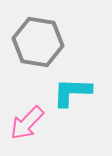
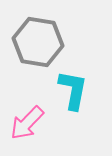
cyan L-shape: moved 1 px right, 2 px up; rotated 99 degrees clockwise
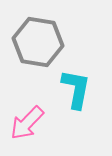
cyan L-shape: moved 3 px right, 1 px up
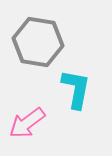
pink arrow: rotated 9 degrees clockwise
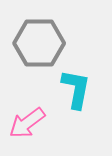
gray hexagon: moved 1 px right, 1 px down; rotated 9 degrees counterclockwise
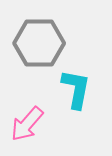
pink arrow: moved 1 px down; rotated 12 degrees counterclockwise
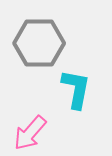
pink arrow: moved 3 px right, 9 px down
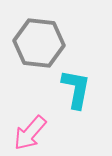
gray hexagon: rotated 6 degrees clockwise
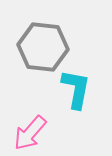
gray hexagon: moved 4 px right, 4 px down
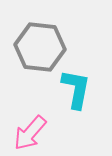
gray hexagon: moved 3 px left
